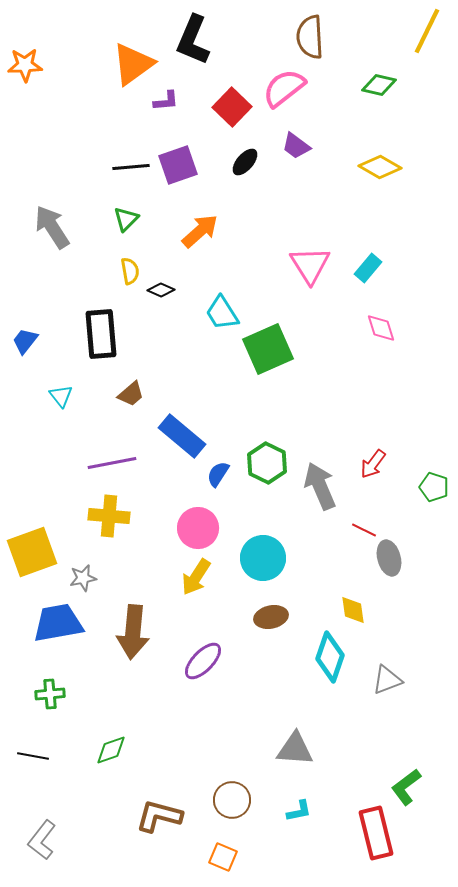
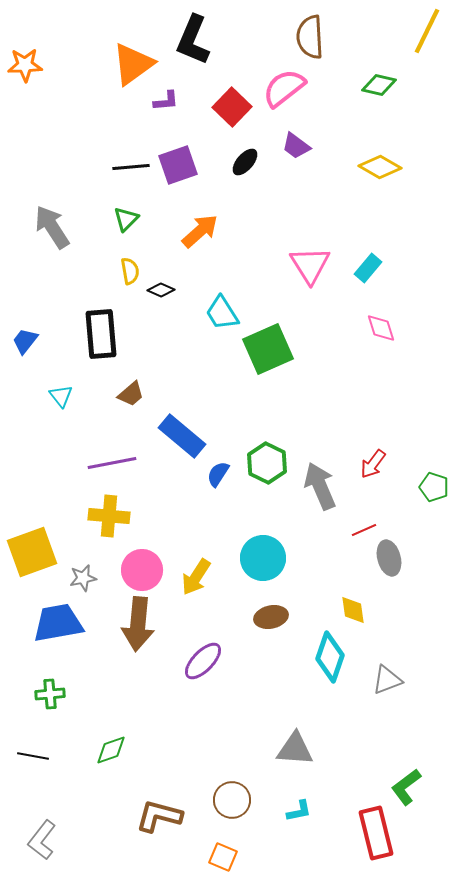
pink circle at (198, 528): moved 56 px left, 42 px down
red line at (364, 530): rotated 50 degrees counterclockwise
brown arrow at (133, 632): moved 5 px right, 8 px up
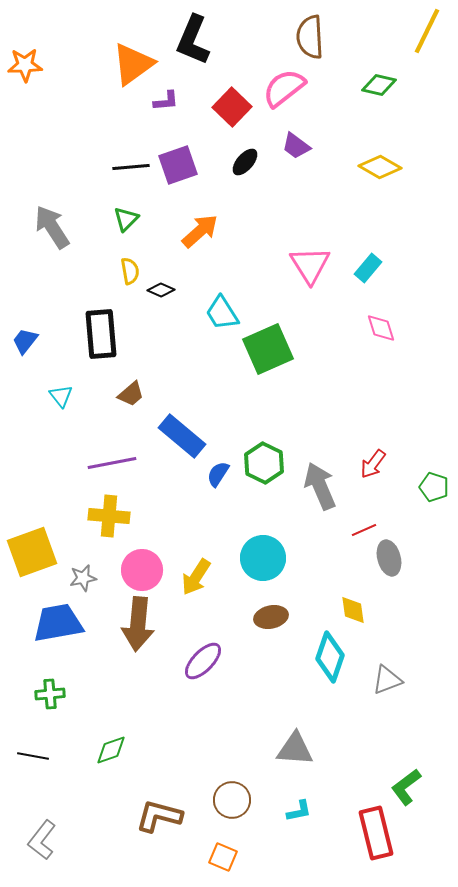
green hexagon at (267, 463): moved 3 px left
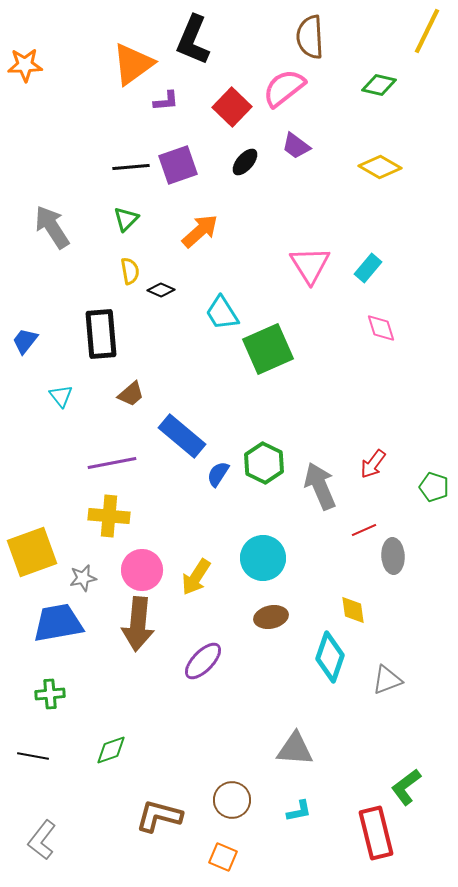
gray ellipse at (389, 558): moved 4 px right, 2 px up; rotated 12 degrees clockwise
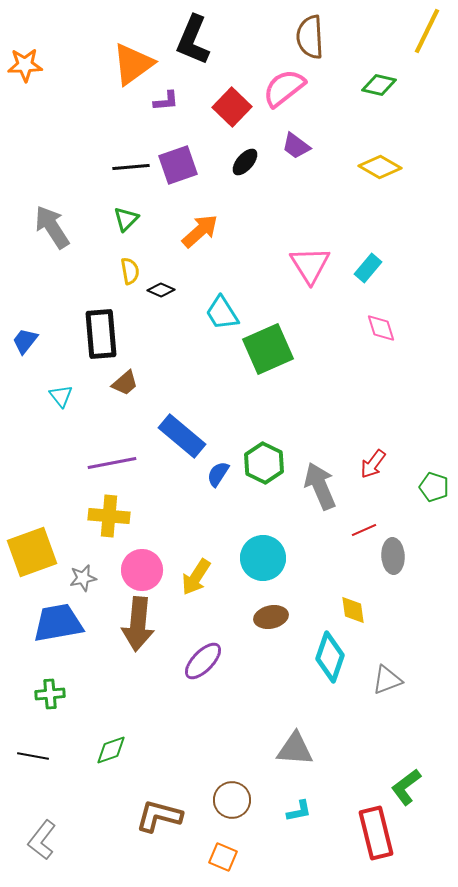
brown trapezoid at (131, 394): moved 6 px left, 11 px up
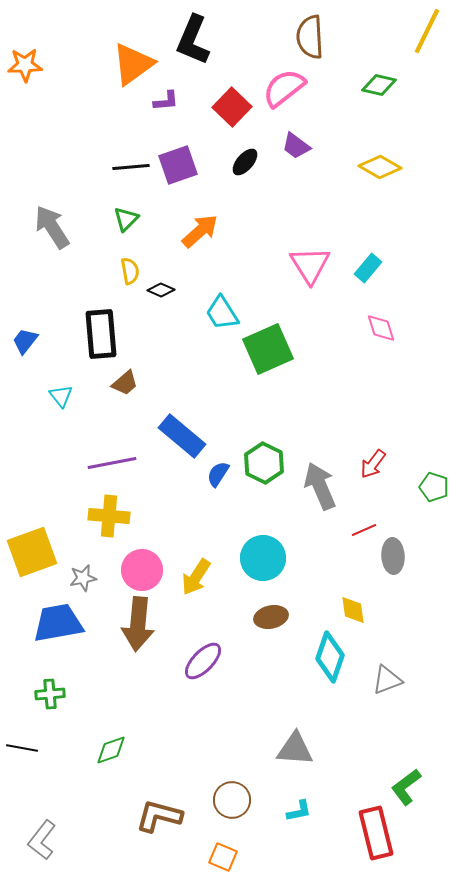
black line at (33, 756): moved 11 px left, 8 px up
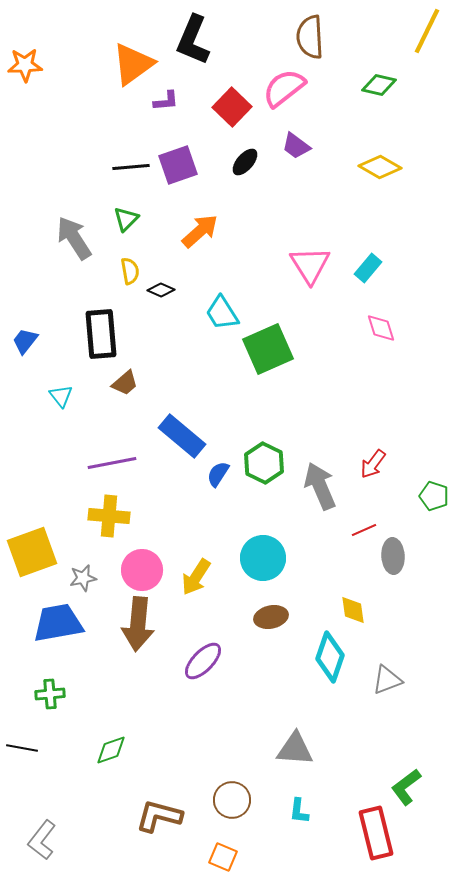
gray arrow at (52, 227): moved 22 px right, 11 px down
green pentagon at (434, 487): moved 9 px down
cyan L-shape at (299, 811): rotated 108 degrees clockwise
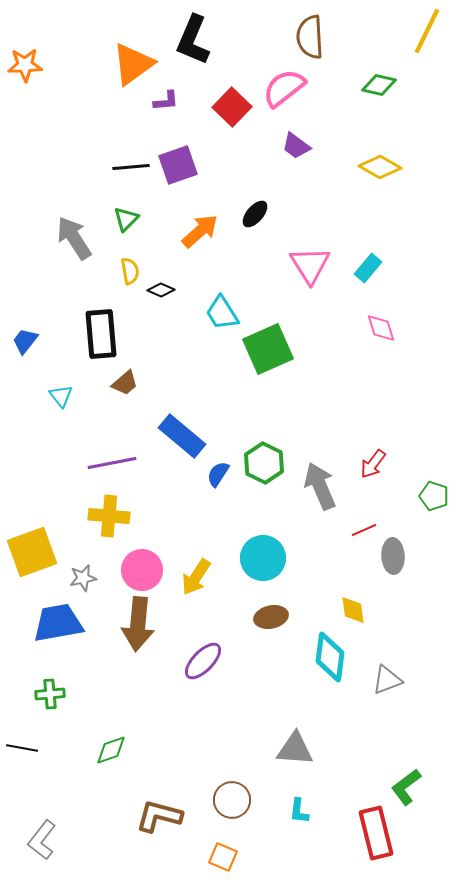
black ellipse at (245, 162): moved 10 px right, 52 px down
cyan diamond at (330, 657): rotated 12 degrees counterclockwise
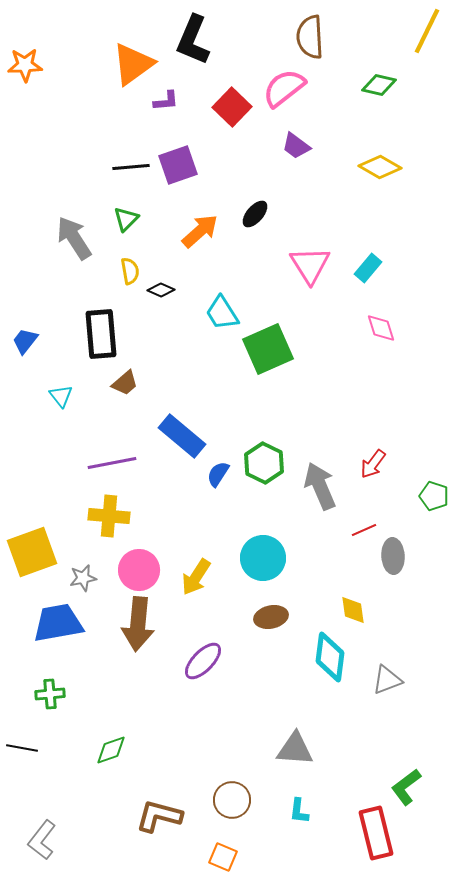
pink circle at (142, 570): moved 3 px left
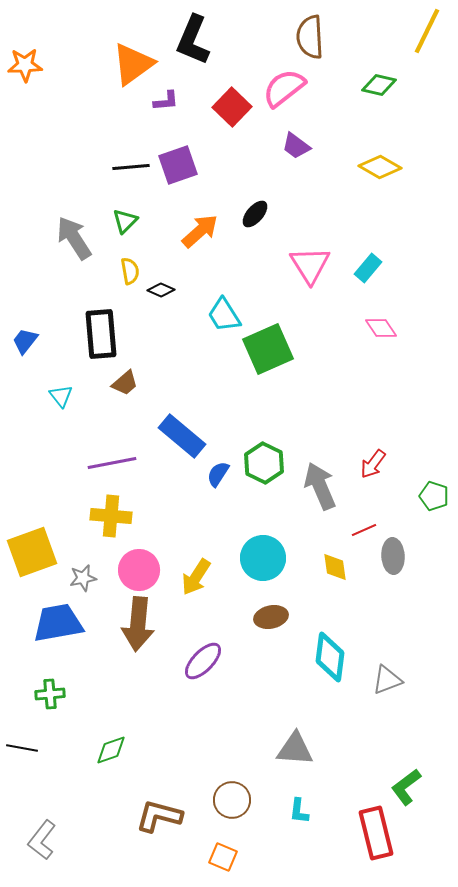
green triangle at (126, 219): moved 1 px left, 2 px down
cyan trapezoid at (222, 313): moved 2 px right, 2 px down
pink diamond at (381, 328): rotated 16 degrees counterclockwise
yellow cross at (109, 516): moved 2 px right
yellow diamond at (353, 610): moved 18 px left, 43 px up
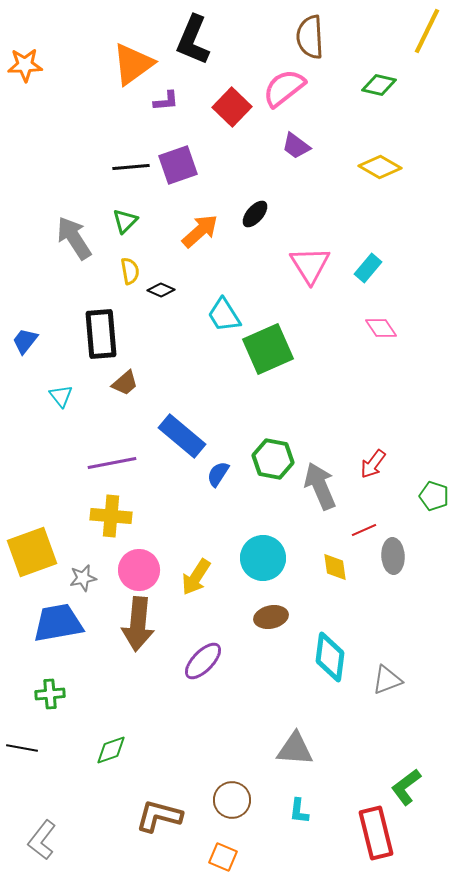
green hexagon at (264, 463): moved 9 px right, 4 px up; rotated 15 degrees counterclockwise
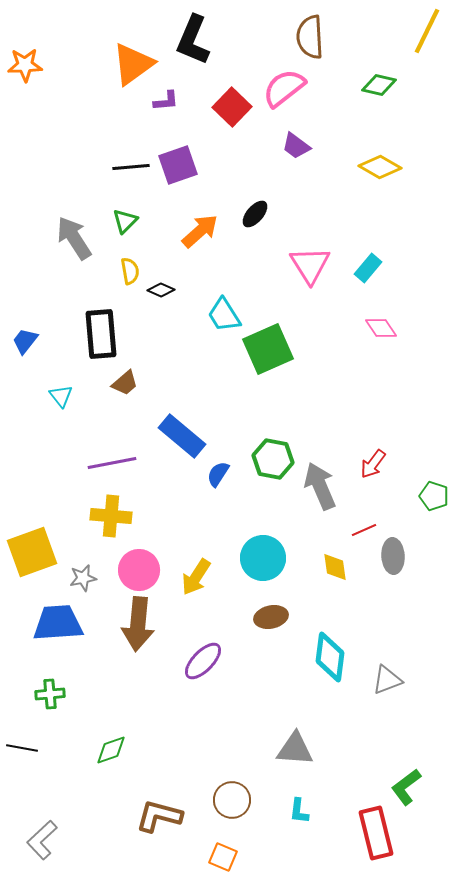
blue trapezoid at (58, 623): rotated 6 degrees clockwise
gray L-shape at (42, 840): rotated 9 degrees clockwise
